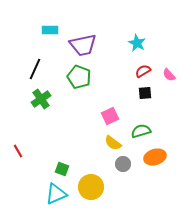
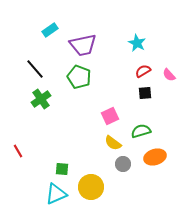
cyan rectangle: rotated 35 degrees counterclockwise
black line: rotated 65 degrees counterclockwise
green square: rotated 16 degrees counterclockwise
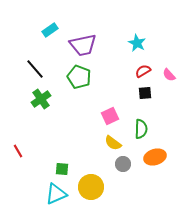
green semicircle: moved 2 px up; rotated 108 degrees clockwise
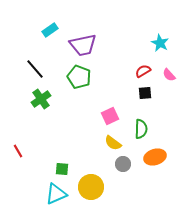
cyan star: moved 23 px right
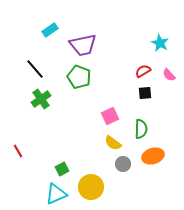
orange ellipse: moved 2 px left, 1 px up
green square: rotated 32 degrees counterclockwise
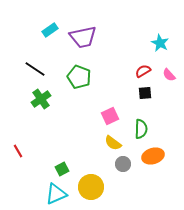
purple trapezoid: moved 8 px up
black line: rotated 15 degrees counterclockwise
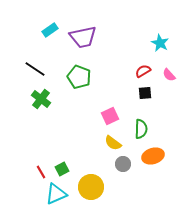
green cross: rotated 18 degrees counterclockwise
red line: moved 23 px right, 21 px down
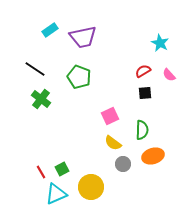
green semicircle: moved 1 px right, 1 px down
